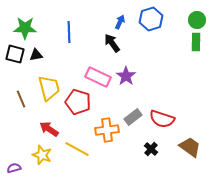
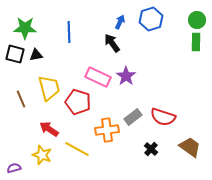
red semicircle: moved 1 px right, 2 px up
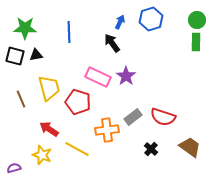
black square: moved 2 px down
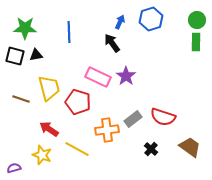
brown line: rotated 48 degrees counterclockwise
gray rectangle: moved 2 px down
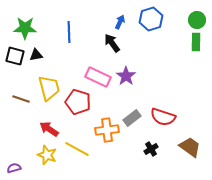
gray rectangle: moved 1 px left, 1 px up
black cross: rotated 16 degrees clockwise
yellow star: moved 5 px right
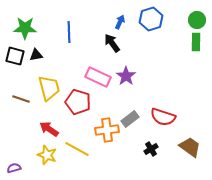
gray rectangle: moved 2 px left, 1 px down
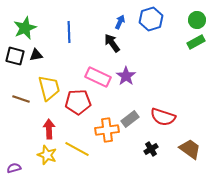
green star: rotated 25 degrees counterclockwise
green rectangle: rotated 60 degrees clockwise
red pentagon: rotated 20 degrees counterclockwise
red arrow: rotated 54 degrees clockwise
brown trapezoid: moved 2 px down
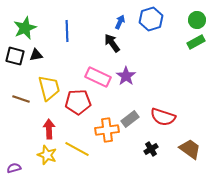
blue line: moved 2 px left, 1 px up
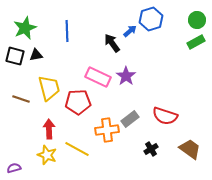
blue arrow: moved 10 px right, 9 px down; rotated 24 degrees clockwise
red semicircle: moved 2 px right, 1 px up
